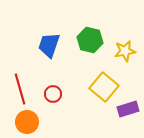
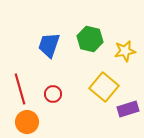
green hexagon: moved 1 px up
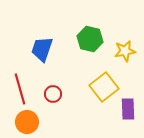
blue trapezoid: moved 7 px left, 4 px down
yellow square: rotated 12 degrees clockwise
purple rectangle: rotated 75 degrees counterclockwise
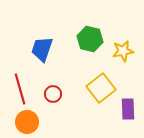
yellow star: moved 2 px left
yellow square: moved 3 px left, 1 px down
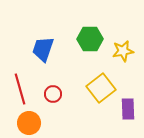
green hexagon: rotated 15 degrees counterclockwise
blue trapezoid: moved 1 px right
orange circle: moved 2 px right, 1 px down
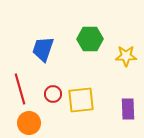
yellow star: moved 3 px right, 5 px down; rotated 10 degrees clockwise
yellow square: moved 20 px left, 12 px down; rotated 32 degrees clockwise
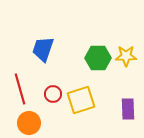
green hexagon: moved 8 px right, 19 px down
yellow square: rotated 12 degrees counterclockwise
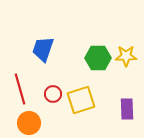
purple rectangle: moved 1 px left
